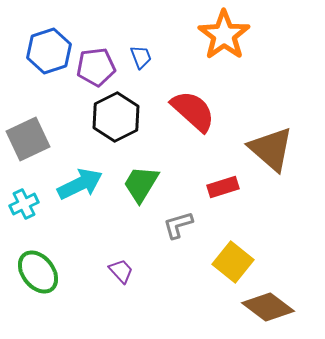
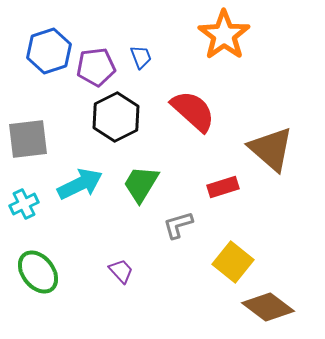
gray square: rotated 18 degrees clockwise
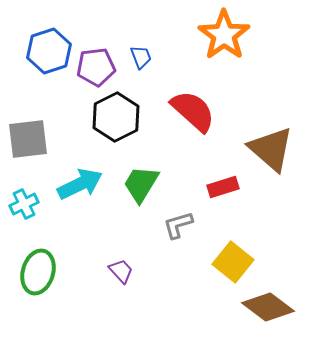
green ellipse: rotated 54 degrees clockwise
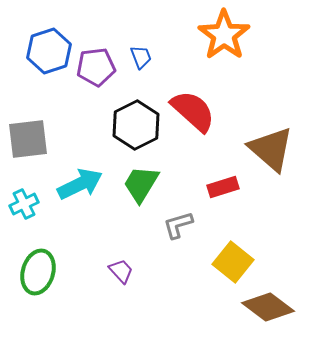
black hexagon: moved 20 px right, 8 px down
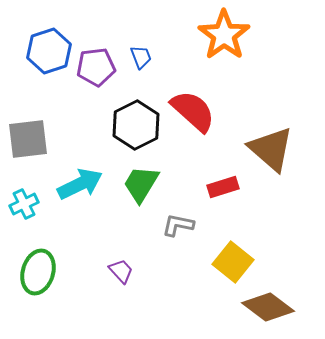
gray L-shape: rotated 28 degrees clockwise
